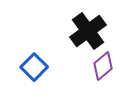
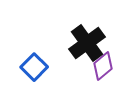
black cross: moved 1 px left, 12 px down
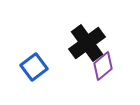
blue square: rotated 8 degrees clockwise
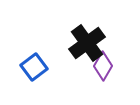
purple diamond: rotated 20 degrees counterclockwise
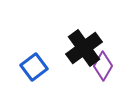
black cross: moved 3 px left, 5 px down
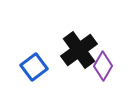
black cross: moved 5 px left, 2 px down
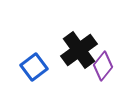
purple diamond: rotated 8 degrees clockwise
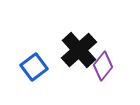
black cross: rotated 6 degrees counterclockwise
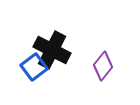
black cross: moved 27 px left; rotated 21 degrees counterclockwise
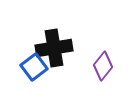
black cross: moved 2 px right, 2 px up; rotated 36 degrees counterclockwise
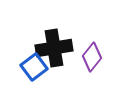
purple diamond: moved 11 px left, 9 px up
